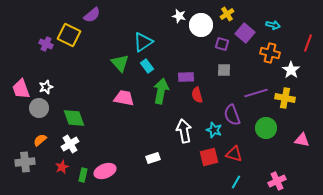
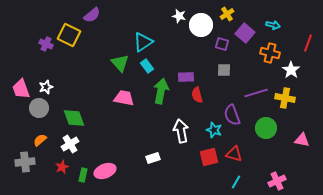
white arrow at (184, 131): moved 3 px left
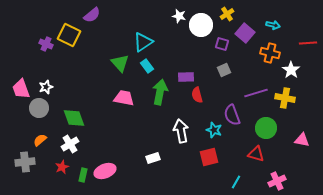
red line at (308, 43): rotated 66 degrees clockwise
gray square at (224, 70): rotated 24 degrees counterclockwise
green arrow at (161, 91): moved 1 px left, 1 px down
red triangle at (234, 154): moved 22 px right
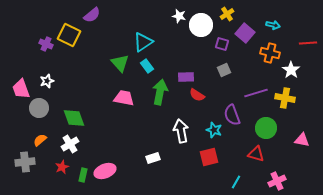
white star at (46, 87): moved 1 px right, 6 px up
red semicircle at (197, 95): rotated 42 degrees counterclockwise
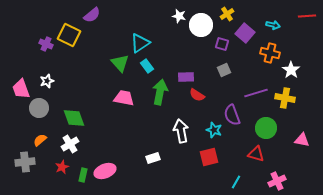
cyan triangle at (143, 42): moved 3 px left, 1 px down
red line at (308, 43): moved 1 px left, 27 px up
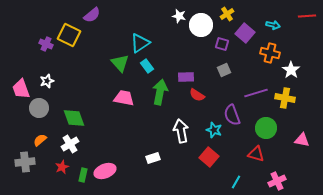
red square at (209, 157): rotated 36 degrees counterclockwise
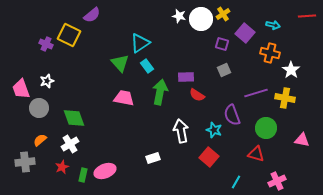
yellow cross at (227, 14): moved 4 px left
white circle at (201, 25): moved 6 px up
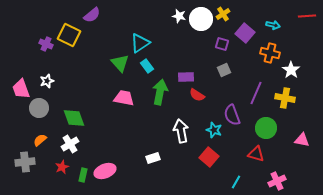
purple line at (256, 93): rotated 50 degrees counterclockwise
